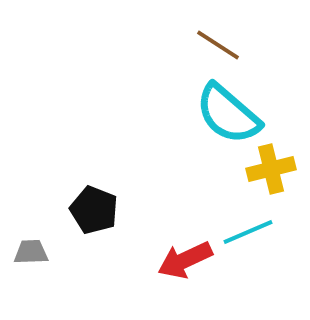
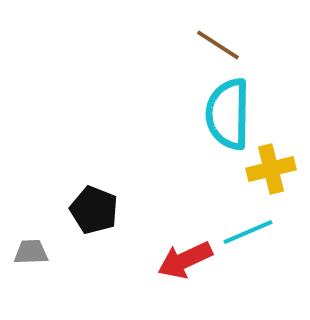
cyan semicircle: rotated 50 degrees clockwise
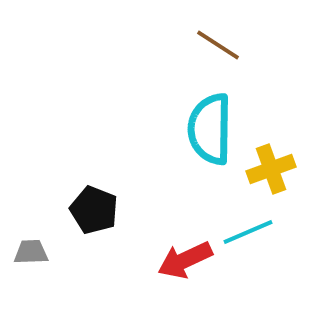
cyan semicircle: moved 18 px left, 15 px down
yellow cross: rotated 6 degrees counterclockwise
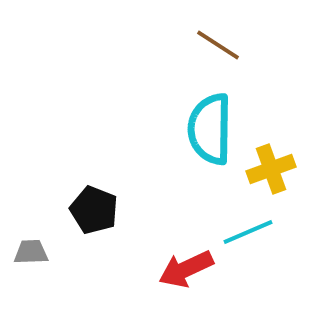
red arrow: moved 1 px right, 9 px down
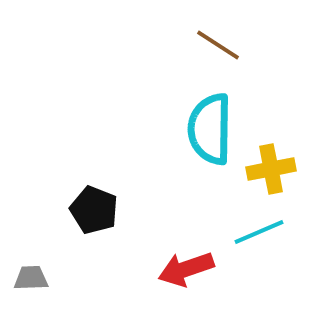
yellow cross: rotated 9 degrees clockwise
cyan line: moved 11 px right
gray trapezoid: moved 26 px down
red arrow: rotated 6 degrees clockwise
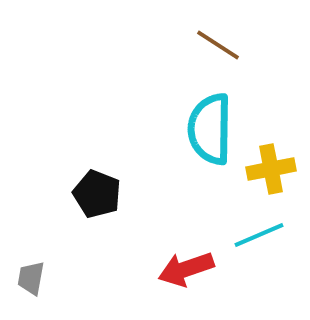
black pentagon: moved 3 px right, 16 px up
cyan line: moved 3 px down
gray trapezoid: rotated 78 degrees counterclockwise
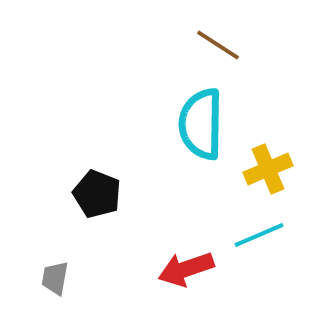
cyan semicircle: moved 9 px left, 5 px up
yellow cross: moved 3 px left; rotated 12 degrees counterclockwise
gray trapezoid: moved 24 px right
